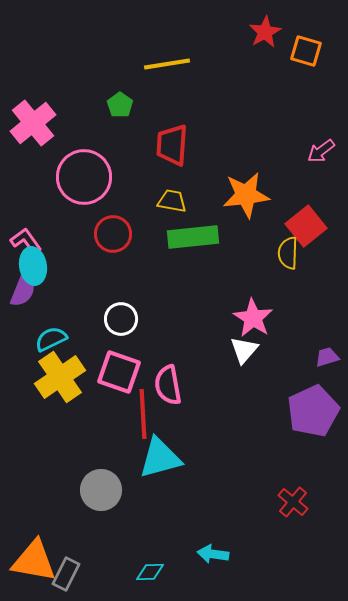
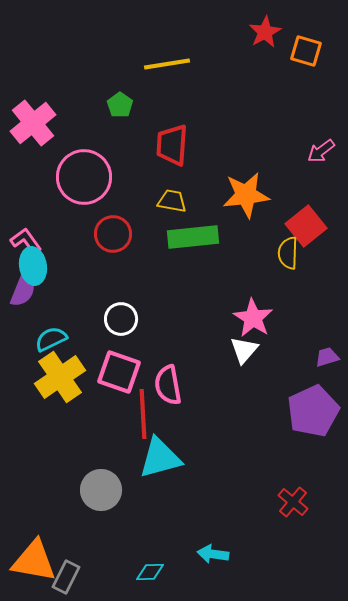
gray rectangle: moved 3 px down
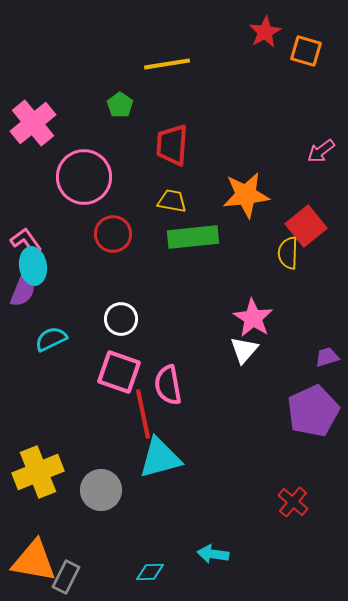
yellow cross: moved 22 px left, 95 px down; rotated 12 degrees clockwise
red line: rotated 9 degrees counterclockwise
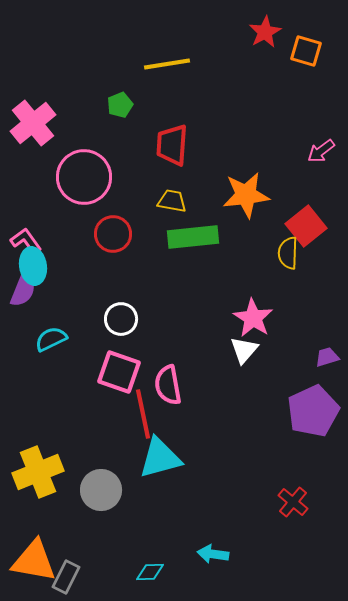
green pentagon: rotated 15 degrees clockwise
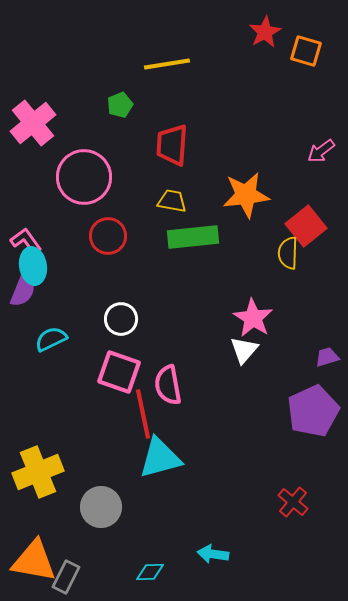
red circle: moved 5 px left, 2 px down
gray circle: moved 17 px down
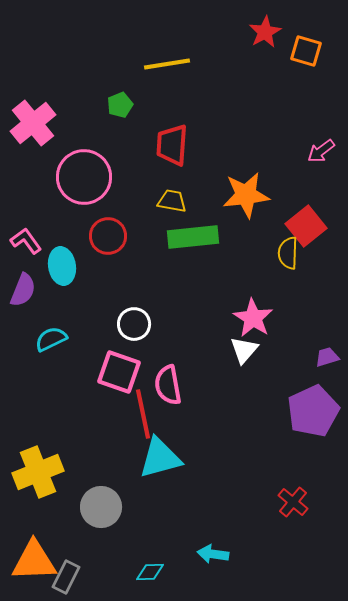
cyan ellipse: moved 29 px right
white circle: moved 13 px right, 5 px down
orange triangle: rotated 12 degrees counterclockwise
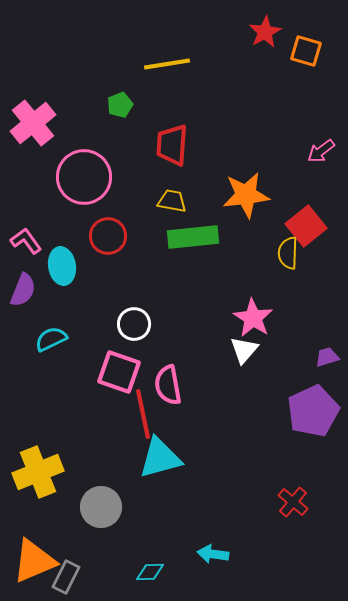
orange triangle: rotated 21 degrees counterclockwise
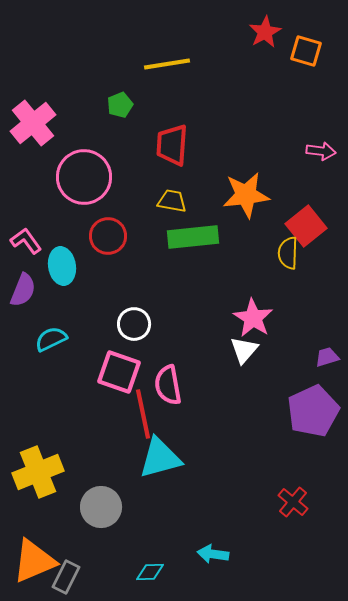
pink arrow: rotated 136 degrees counterclockwise
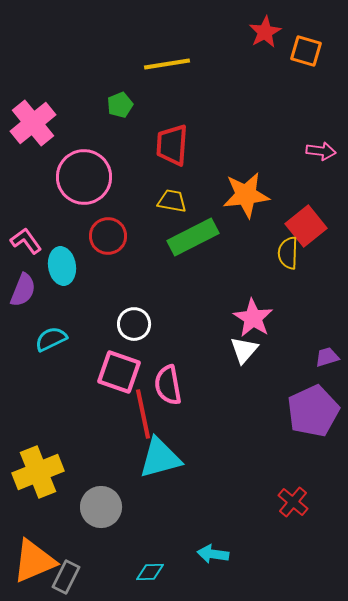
green rectangle: rotated 21 degrees counterclockwise
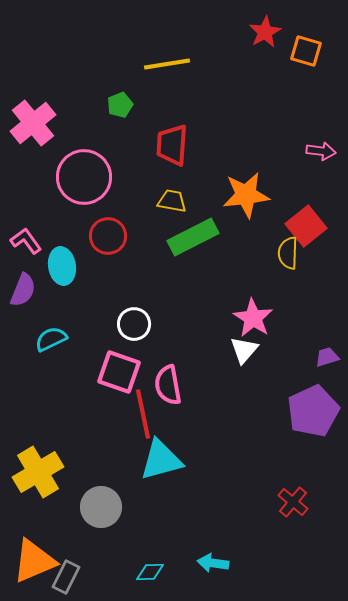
cyan triangle: moved 1 px right, 2 px down
yellow cross: rotated 9 degrees counterclockwise
cyan arrow: moved 9 px down
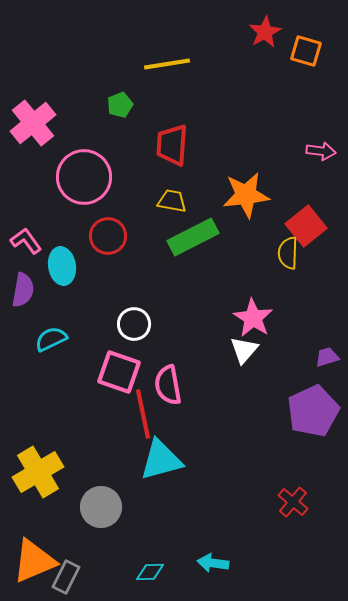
purple semicircle: rotated 12 degrees counterclockwise
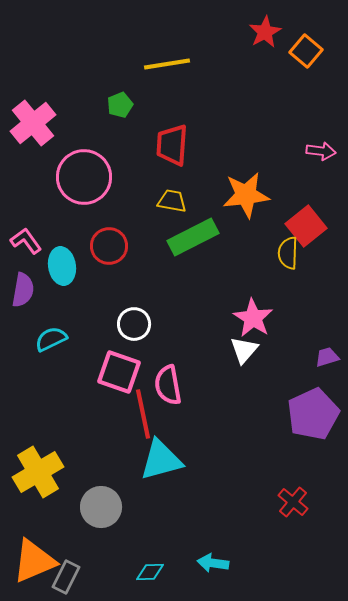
orange square: rotated 24 degrees clockwise
red circle: moved 1 px right, 10 px down
purple pentagon: moved 3 px down
